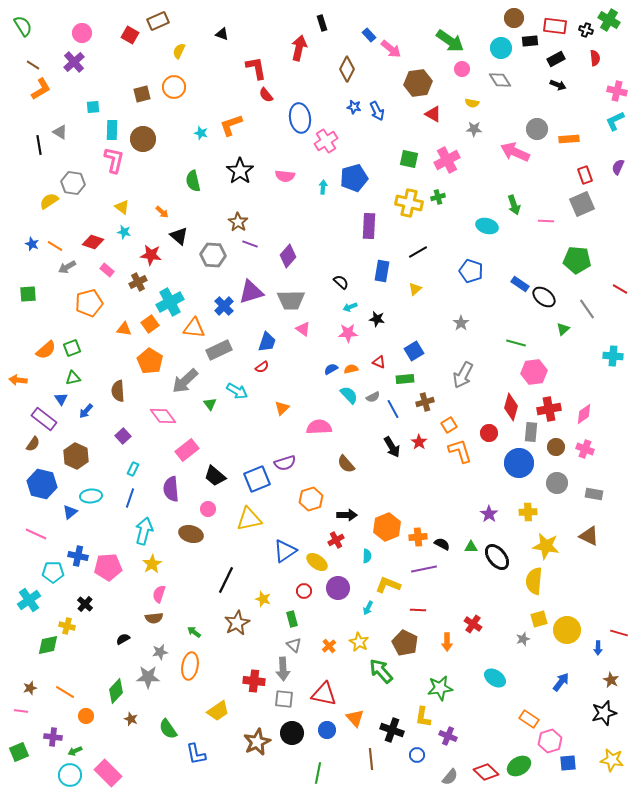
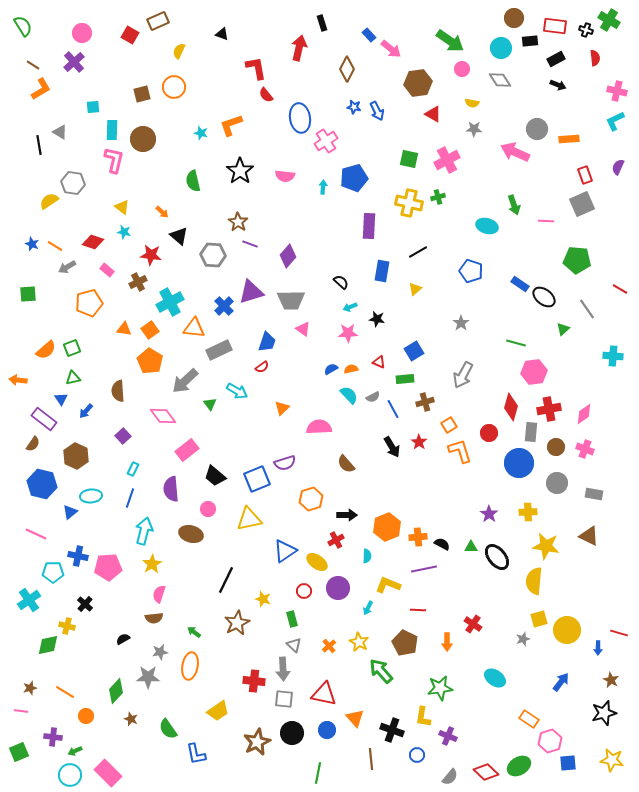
orange square at (150, 324): moved 6 px down
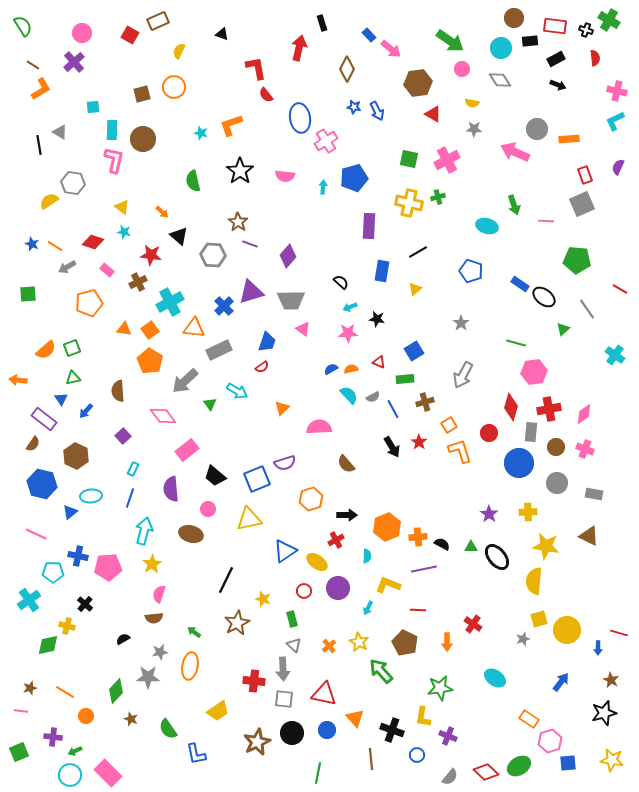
cyan cross at (613, 356): moved 2 px right, 1 px up; rotated 30 degrees clockwise
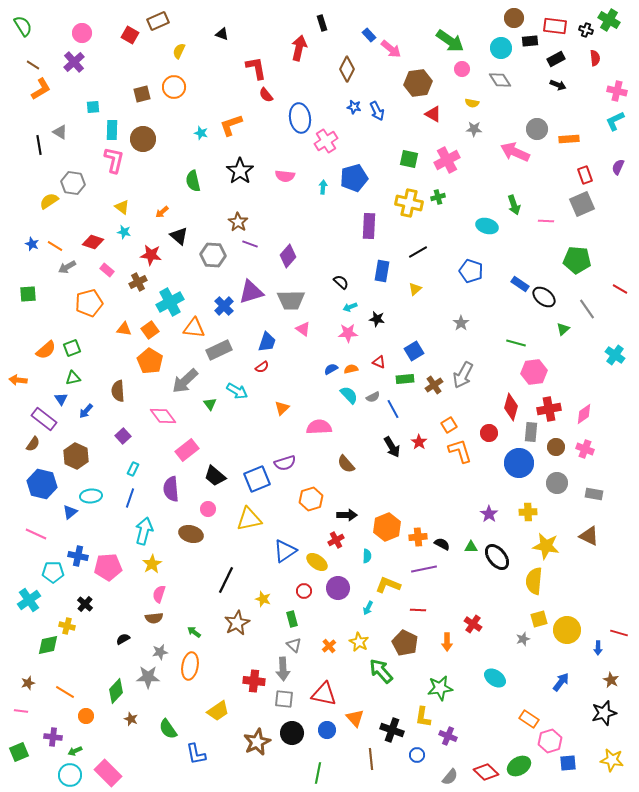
orange arrow at (162, 212): rotated 96 degrees clockwise
brown cross at (425, 402): moved 9 px right, 17 px up; rotated 18 degrees counterclockwise
brown star at (30, 688): moved 2 px left, 5 px up
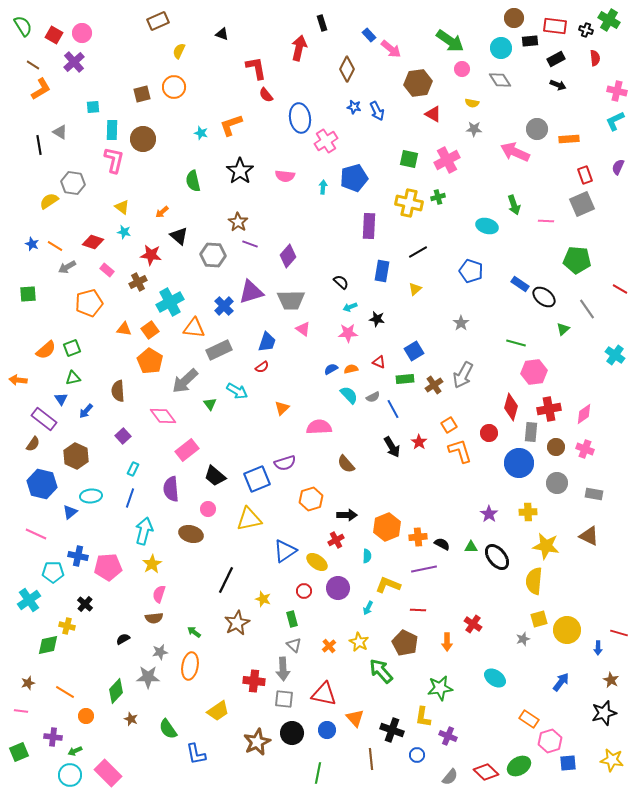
red square at (130, 35): moved 76 px left
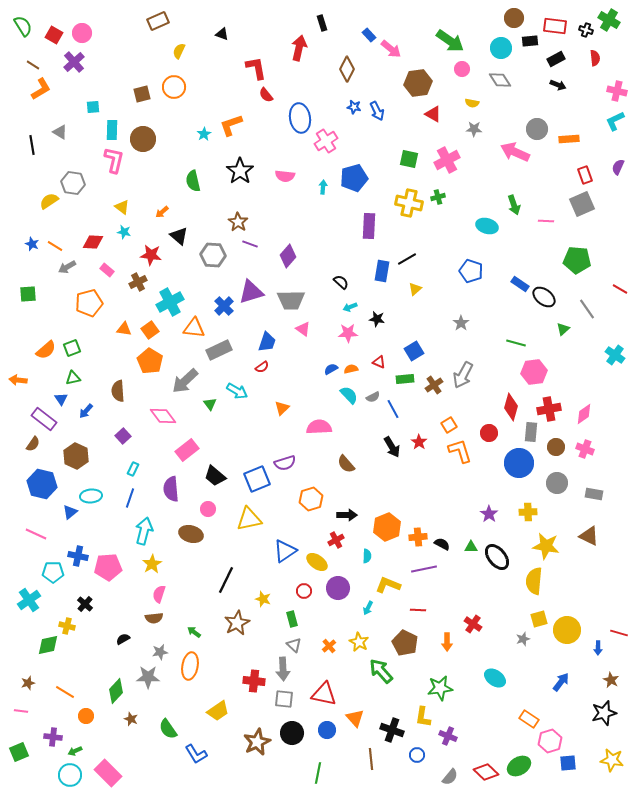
cyan star at (201, 133): moved 3 px right, 1 px down; rotated 24 degrees clockwise
black line at (39, 145): moved 7 px left
red diamond at (93, 242): rotated 15 degrees counterclockwise
black line at (418, 252): moved 11 px left, 7 px down
blue L-shape at (196, 754): rotated 20 degrees counterclockwise
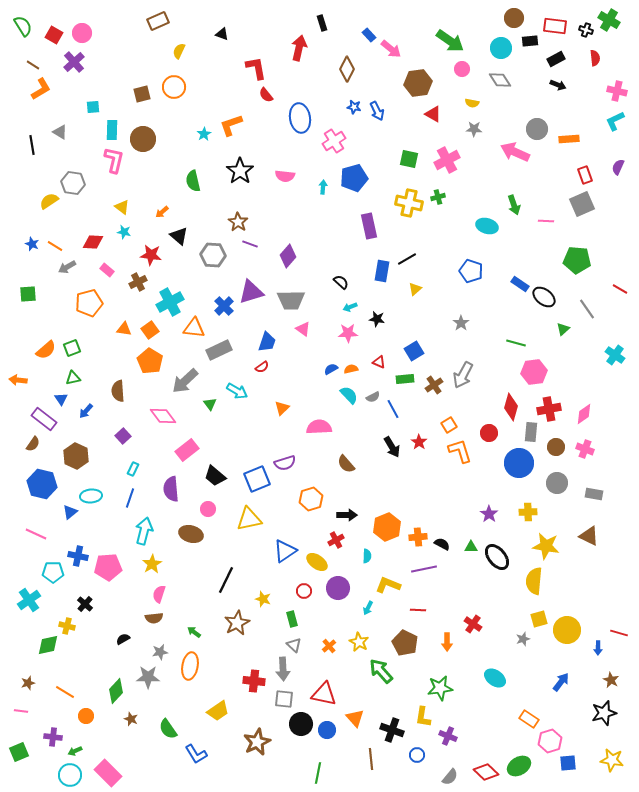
pink cross at (326, 141): moved 8 px right
purple rectangle at (369, 226): rotated 15 degrees counterclockwise
black circle at (292, 733): moved 9 px right, 9 px up
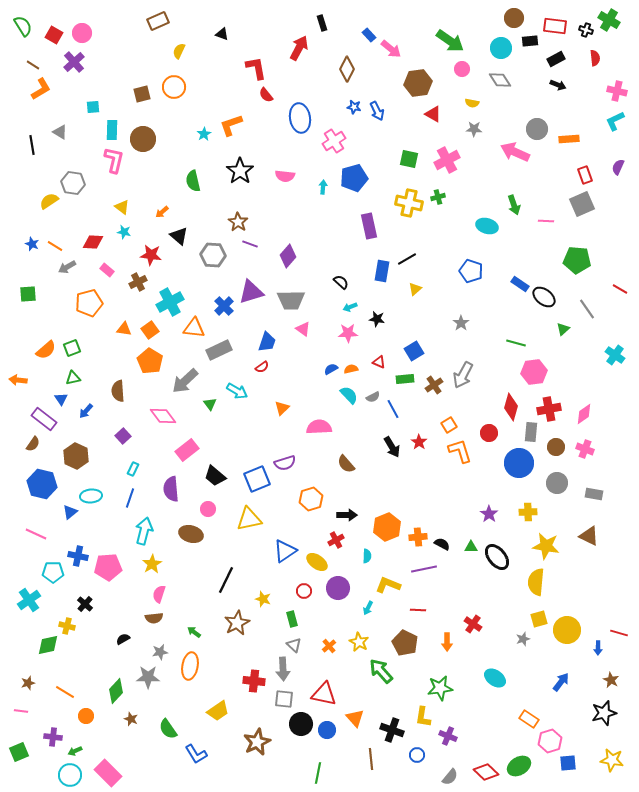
red arrow at (299, 48): rotated 15 degrees clockwise
yellow semicircle at (534, 581): moved 2 px right, 1 px down
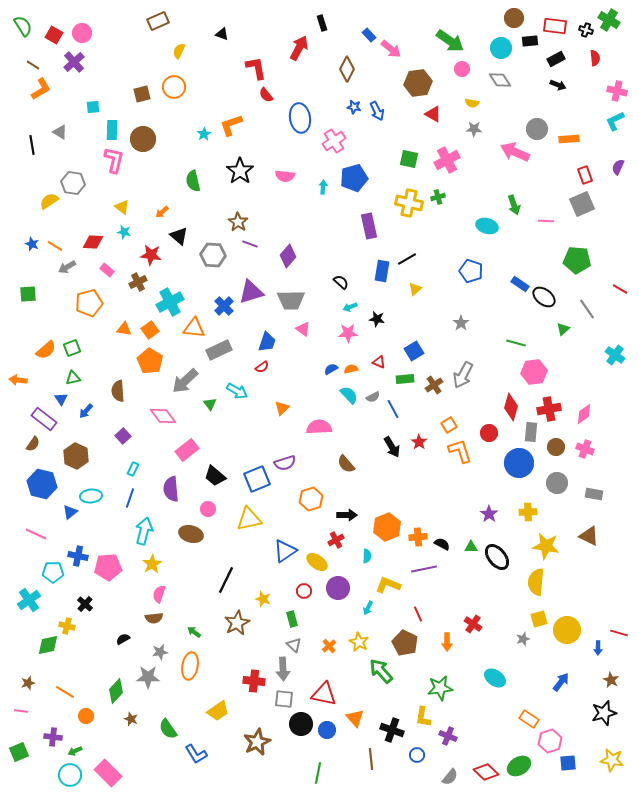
red line at (418, 610): moved 4 px down; rotated 63 degrees clockwise
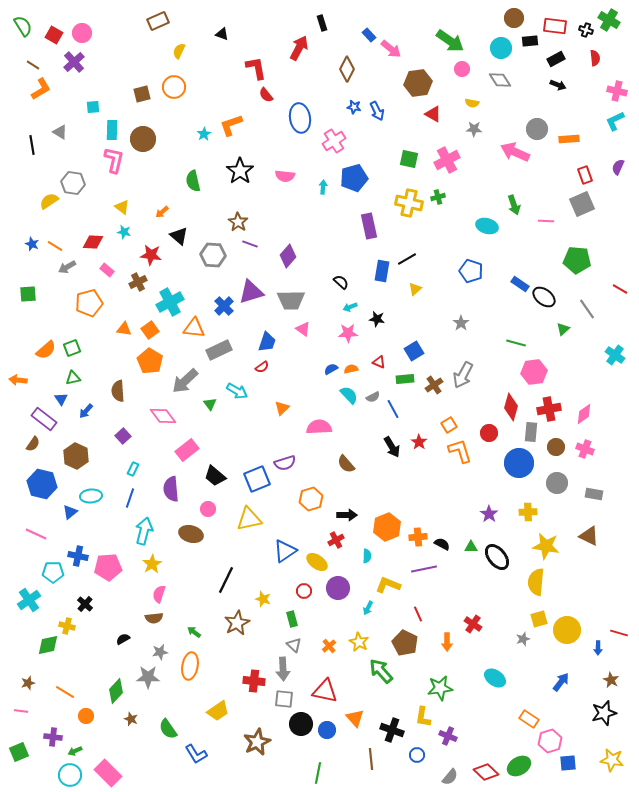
red triangle at (324, 694): moved 1 px right, 3 px up
